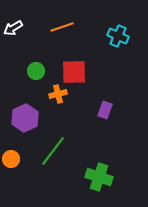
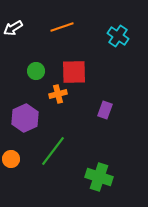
cyan cross: rotated 10 degrees clockwise
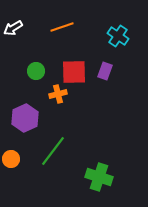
purple rectangle: moved 39 px up
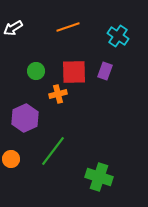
orange line: moved 6 px right
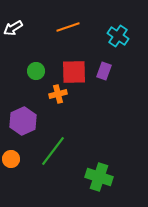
purple rectangle: moved 1 px left
purple hexagon: moved 2 px left, 3 px down
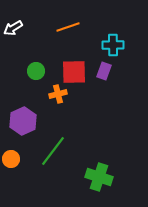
cyan cross: moved 5 px left, 9 px down; rotated 35 degrees counterclockwise
